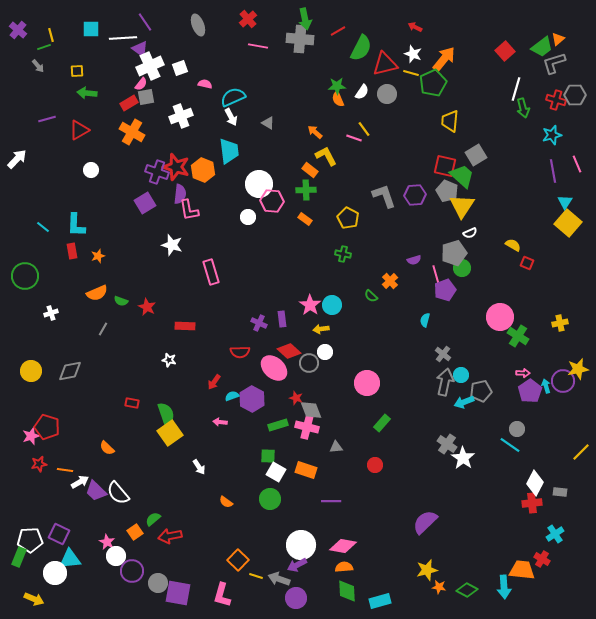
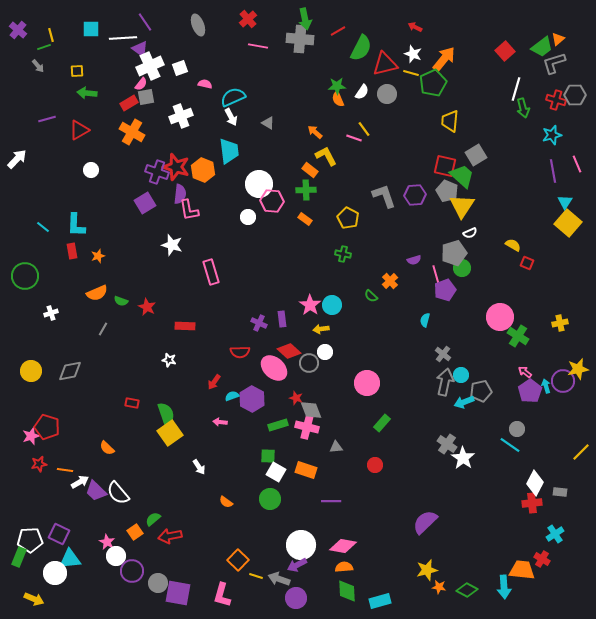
pink arrow at (523, 373): moved 2 px right, 1 px up; rotated 144 degrees counterclockwise
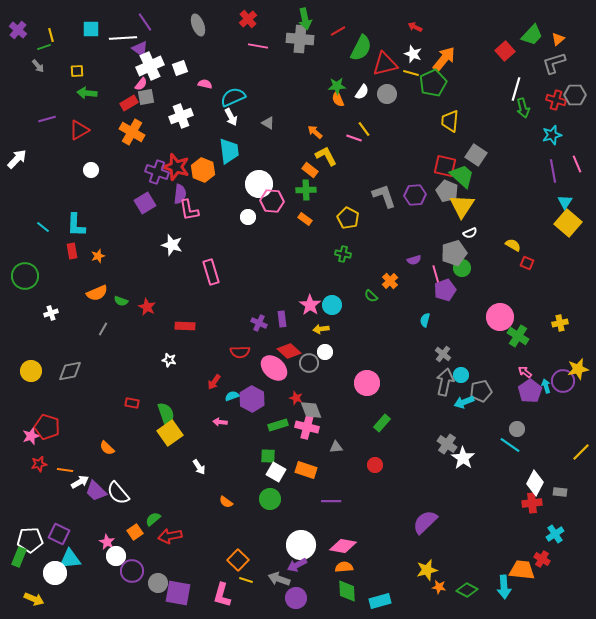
green trapezoid at (542, 47): moved 10 px left, 12 px up; rotated 10 degrees counterclockwise
gray square at (476, 155): rotated 25 degrees counterclockwise
yellow line at (256, 576): moved 10 px left, 4 px down
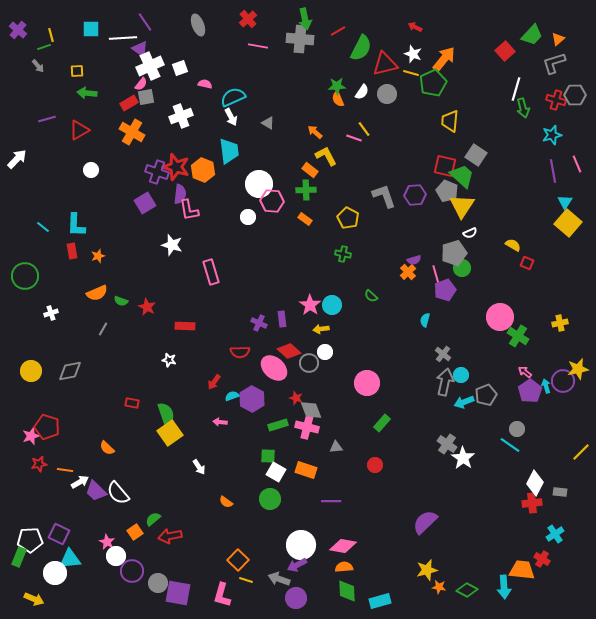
orange cross at (390, 281): moved 18 px right, 9 px up
gray pentagon at (481, 391): moved 5 px right, 4 px down; rotated 10 degrees counterclockwise
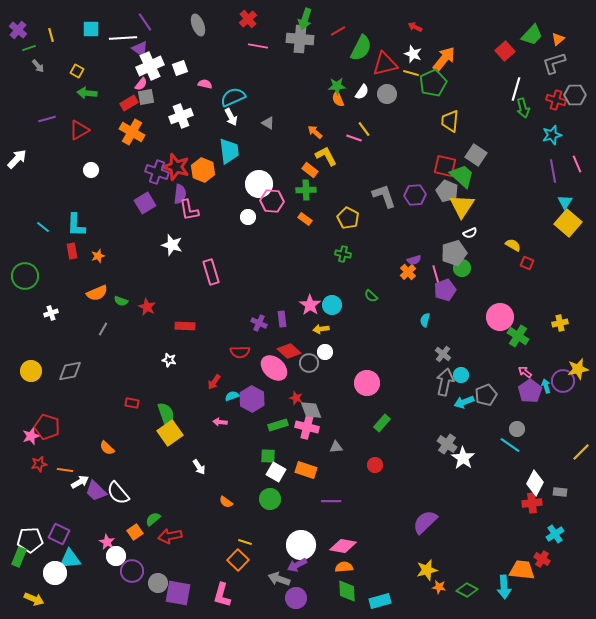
green arrow at (305, 19): rotated 30 degrees clockwise
green line at (44, 47): moved 15 px left, 1 px down
yellow square at (77, 71): rotated 32 degrees clockwise
yellow line at (246, 580): moved 1 px left, 38 px up
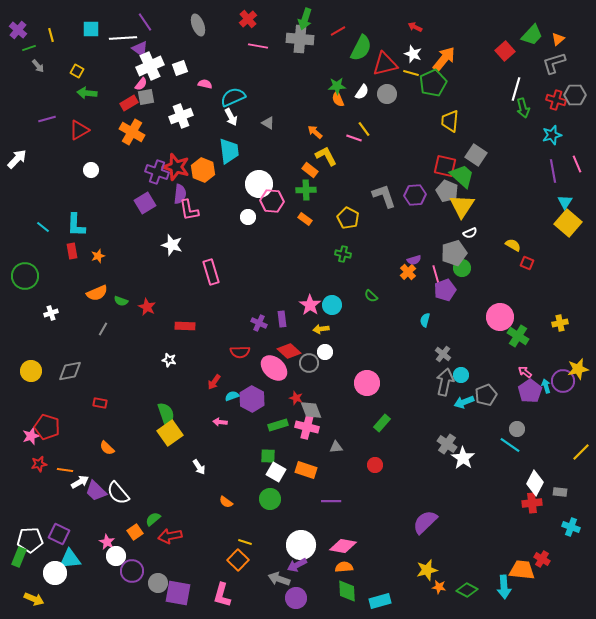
red rectangle at (132, 403): moved 32 px left
cyan cross at (555, 534): moved 16 px right, 7 px up; rotated 36 degrees counterclockwise
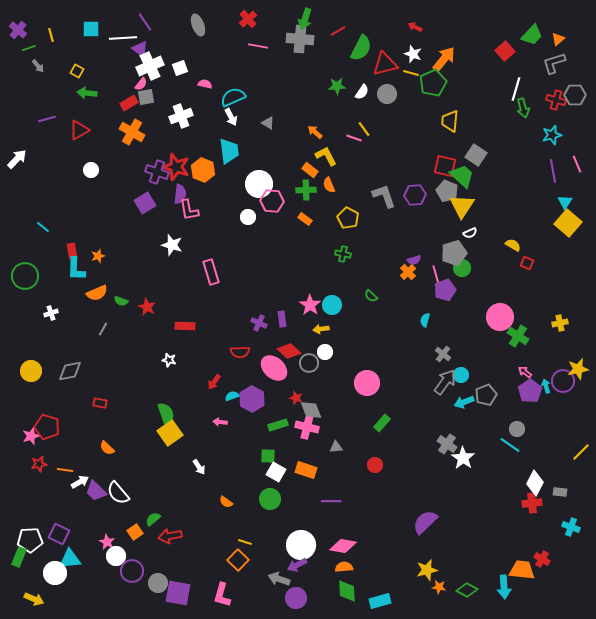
orange semicircle at (338, 99): moved 9 px left, 86 px down
cyan L-shape at (76, 225): moved 44 px down
gray arrow at (445, 382): rotated 24 degrees clockwise
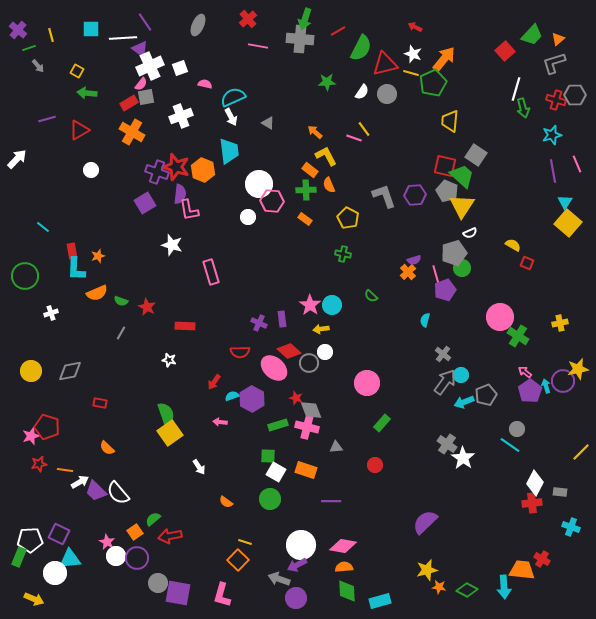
gray ellipse at (198, 25): rotated 45 degrees clockwise
green star at (337, 86): moved 10 px left, 4 px up
gray line at (103, 329): moved 18 px right, 4 px down
purple circle at (132, 571): moved 5 px right, 13 px up
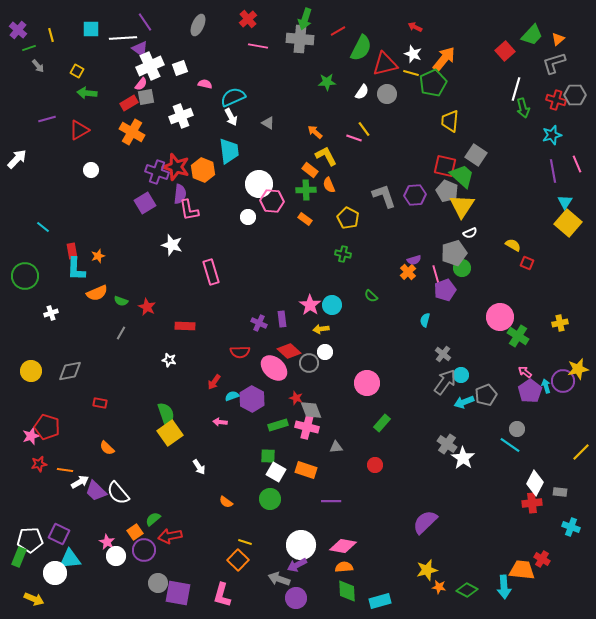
purple circle at (137, 558): moved 7 px right, 8 px up
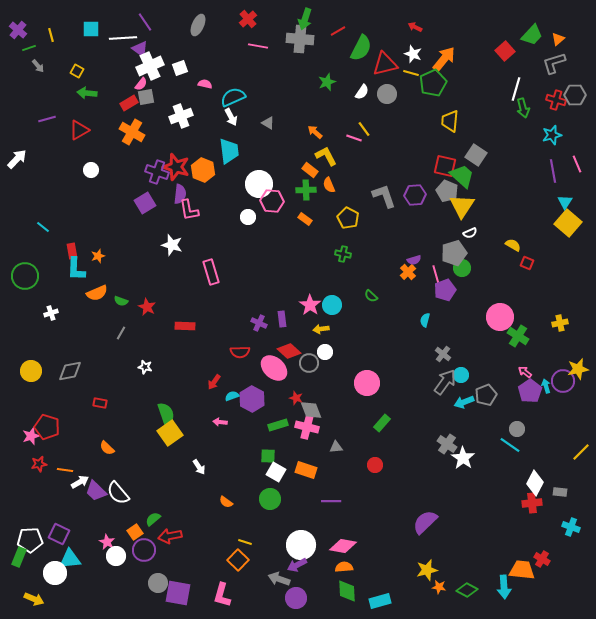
green star at (327, 82): rotated 18 degrees counterclockwise
white star at (169, 360): moved 24 px left, 7 px down
